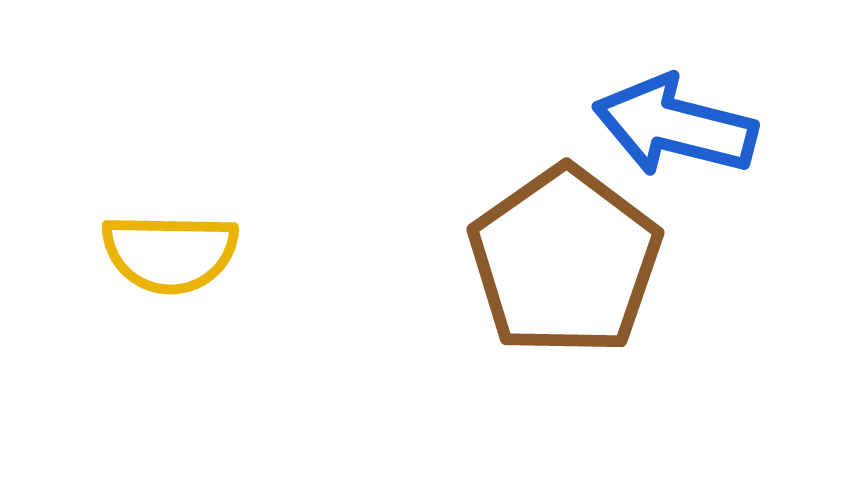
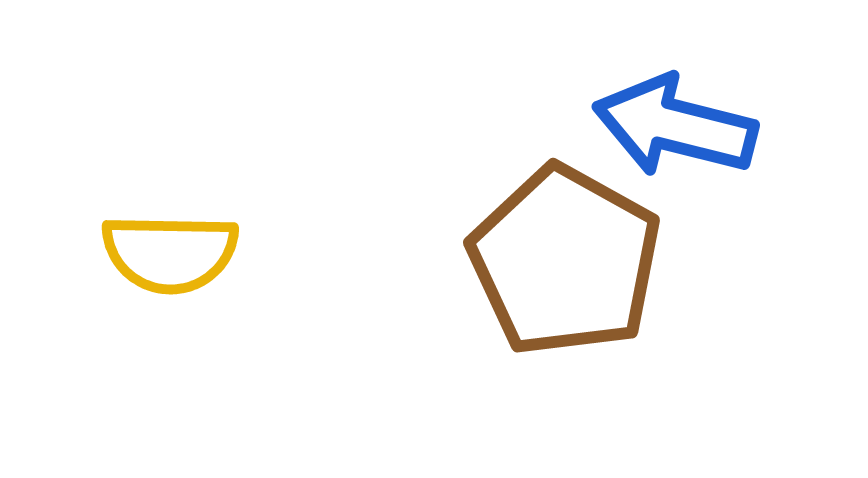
brown pentagon: rotated 8 degrees counterclockwise
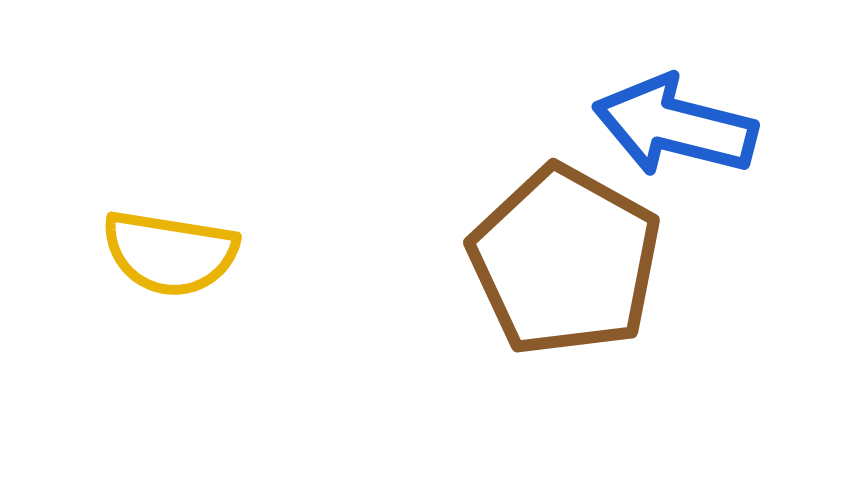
yellow semicircle: rotated 8 degrees clockwise
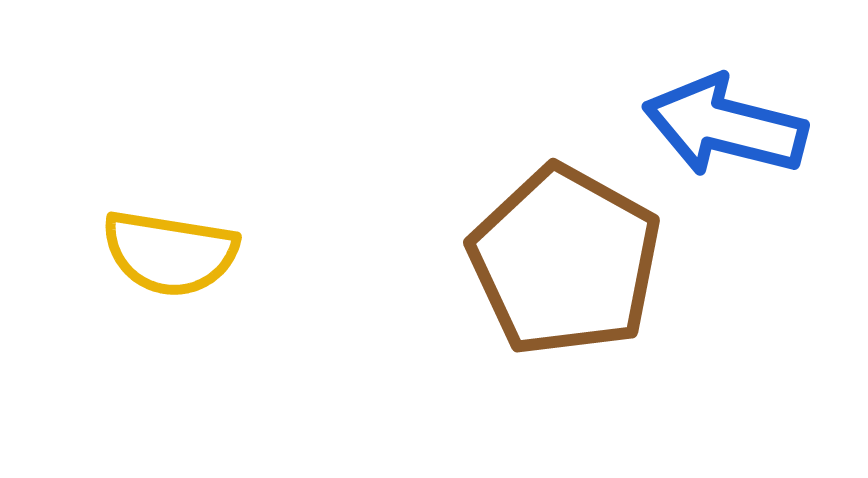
blue arrow: moved 50 px right
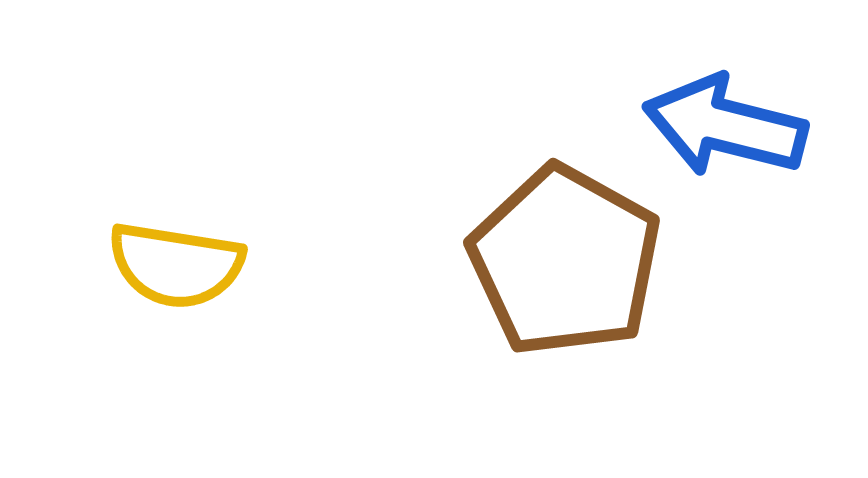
yellow semicircle: moved 6 px right, 12 px down
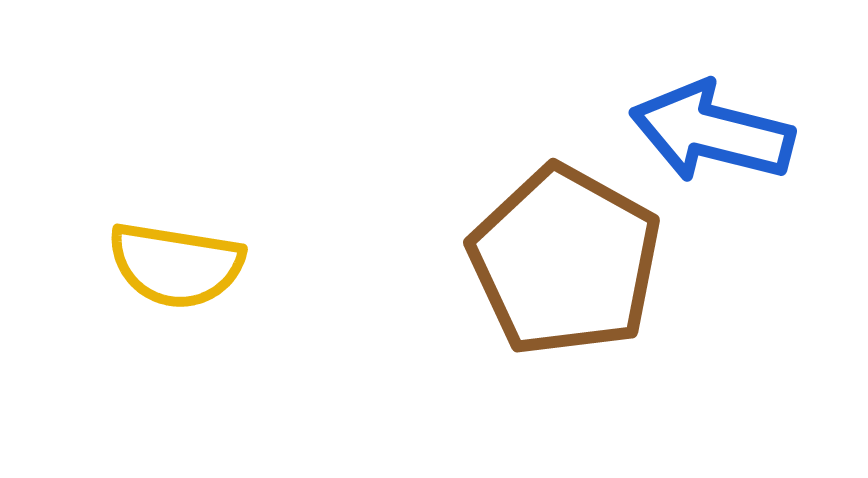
blue arrow: moved 13 px left, 6 px down
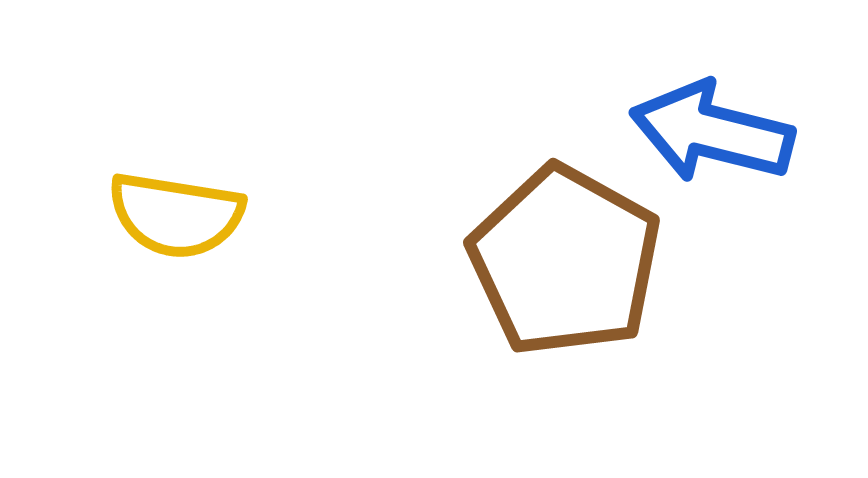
yellow semicircle: moved 50 px up
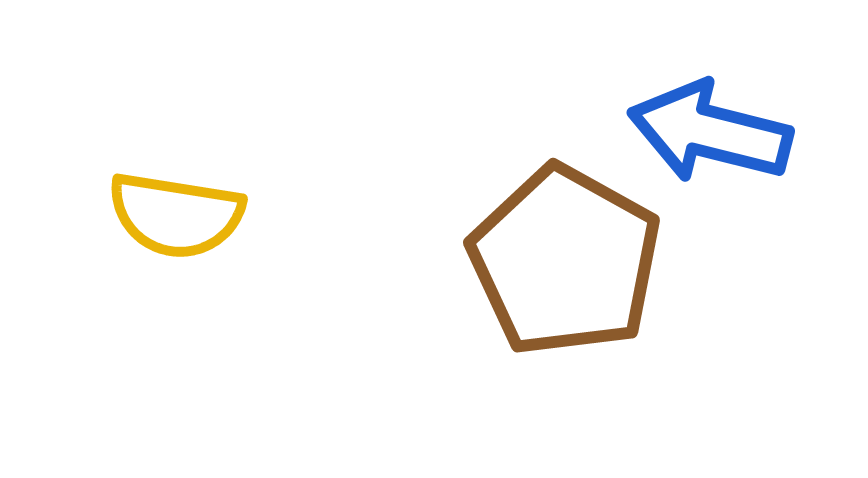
blue arrow: moved 2 px left
